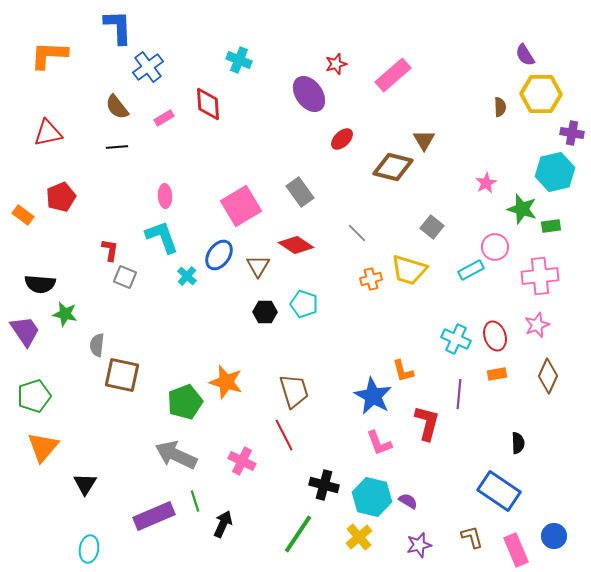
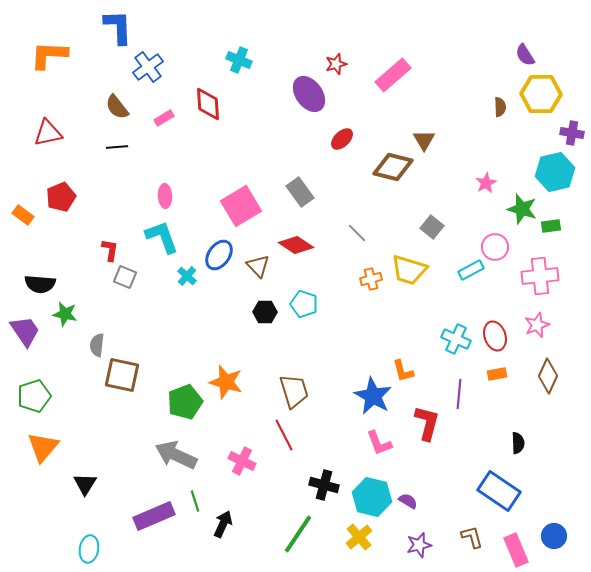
brown triangle at (258, 266): rotated 15 degrees counterclockwise
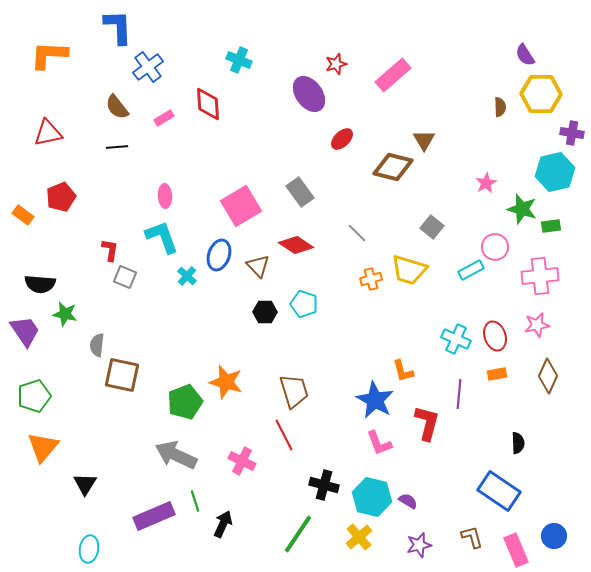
blue ellipse at (219, 255): rotated 16 degrees counterclockwise
pink star at (537, 325): rotated 10 degrees clockwise
blue star at (373, 396): moved 2 px right, 4 px down
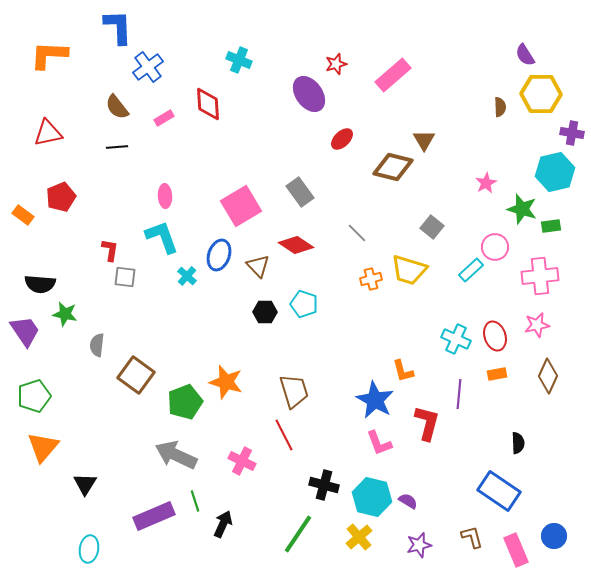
cyan rectangle at (471, 270): rotated 15 degrees counterclockwise
gray square at (125, 277): rotated 15 degrees counterclockwise
brown square at (122, 375): moved 14 px right; rotated 24 degrees clockwise
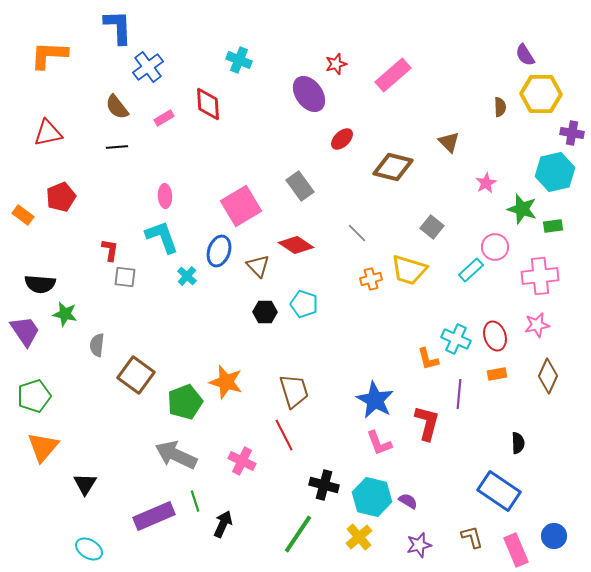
brown triangle at (424, 140): moved 25 px right, 2 px down; rotated 15 degrees counterclockwise
gray rectangle at (300, 192): moved 6 px up
green rectangle at (551, 226): moved 2 px right
blue ellipse at (219, 255): moved 4 px up
orange L-shape at (403, 371): moved 25 px right, 12 px up
cyan ellipse at (89, 549): rotated 68 degrees counterclockwise
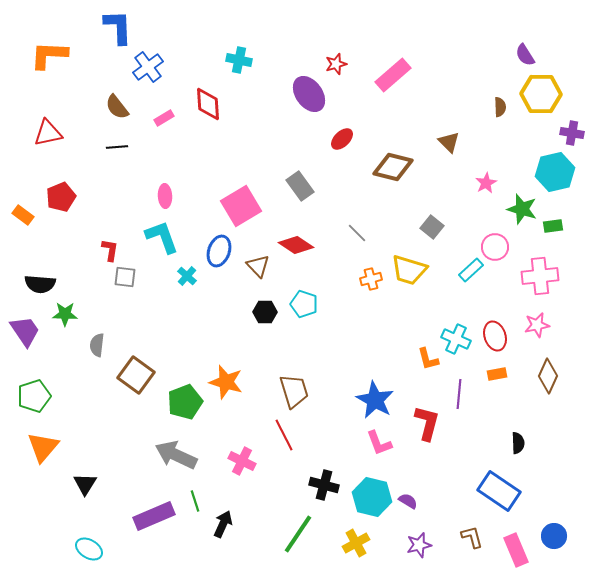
cyan cross at (239, 60): rotated 10 degrees counterclockwise
green star at (65, 314): rotated 10 degrees counterclockwise
yellow cross at (359, 537): moved 3 px left, 6 px down; rotated 12 degrees clockwise
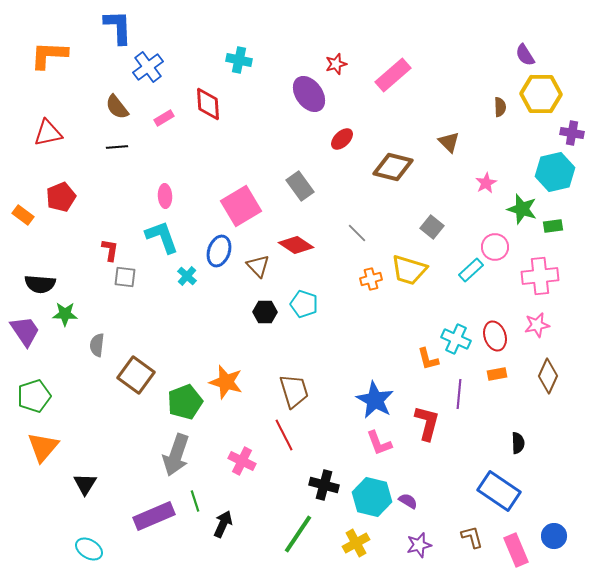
gray arrow at (176, 455): rotated 96 degrees counterclockwise
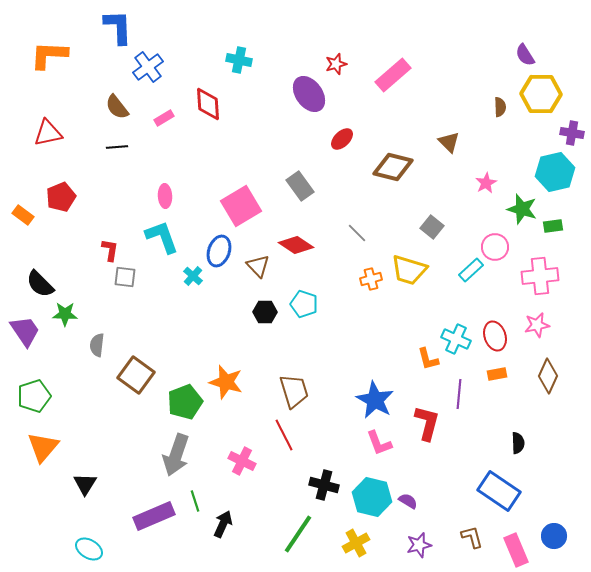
cyan cross at (187, 276): moved 6 px right
black semicircle at (40, 284): rotated 40 degrees clockwise
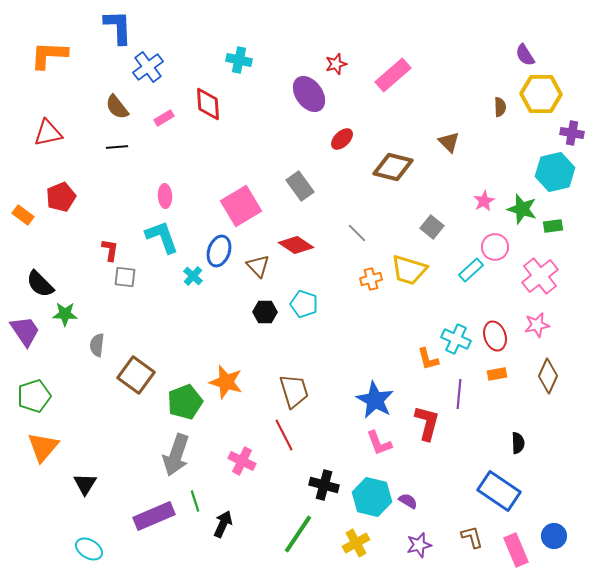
pink star at (486, 183): moved 2 px left, 18 px down
pink cross at (540, 276): rotated 33 degrees counterclockwise
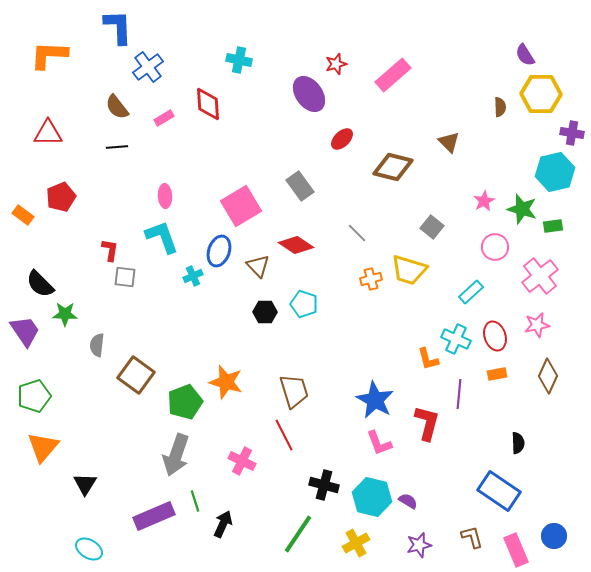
red triangle at (48, 133): rotated 12 degrees clockwise
cyan rectangle at (471, 270): moved 22 px down
cyan cross at (193, 276): rotated 24 degrees clockwise
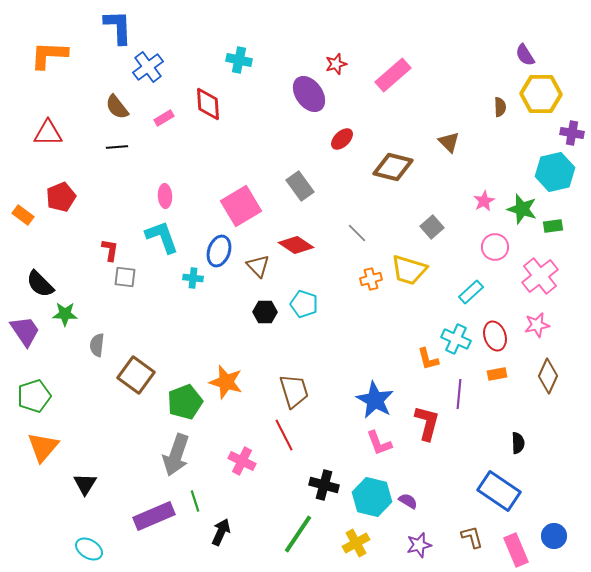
gray square at (432, 227): rotated 10 degrees clockwise
cyan cross at (193, 276): moved 2 px down; rotated 30 degrees clockwise
black arrow at (223, 524): moved 2 px left, 8 px down
